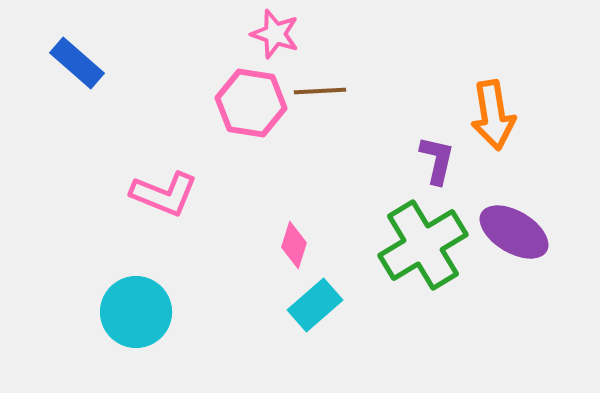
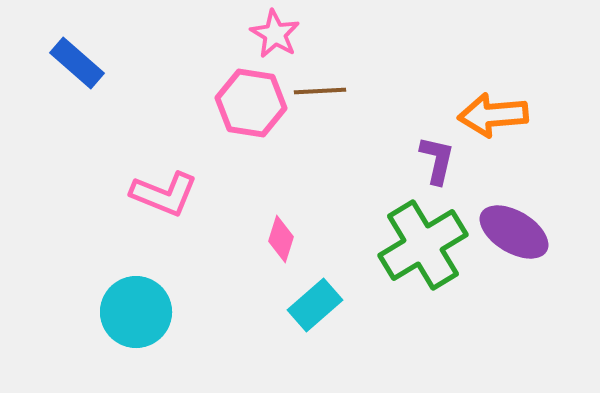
pink star: rotated 12 degrees clockwise
orange arrow: rotated 94 degrees clockwise
pink diamond: moved 13 px left, 6 px up
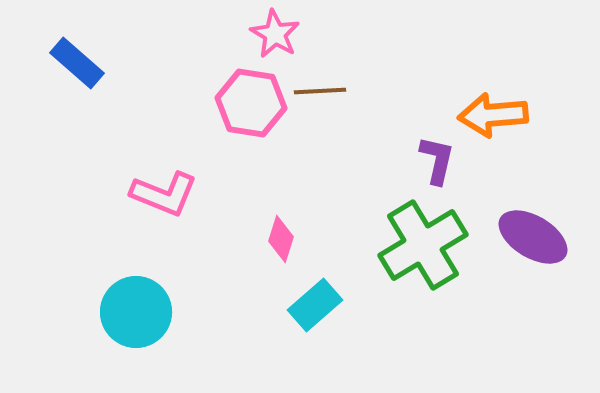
purple ellipse: moved 19 px right, 5 px down
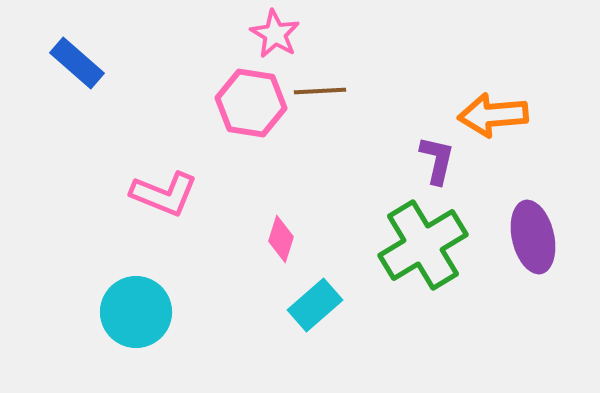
purple ellipse: rotated 46 degrees clockwise
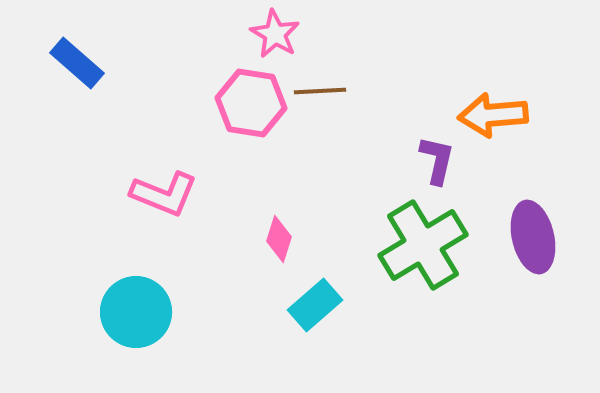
pink diamond: moved 2 px left
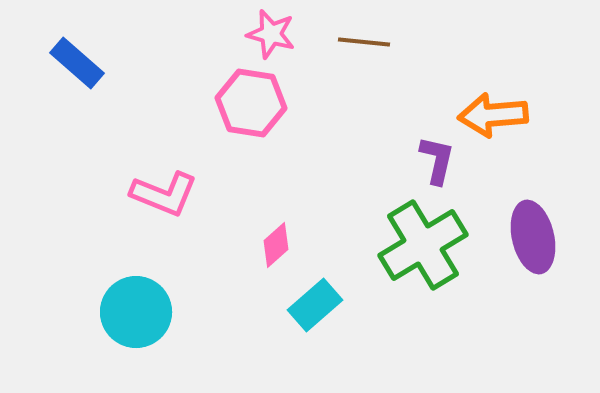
pink star: moved 4 px left; rotated 15 degrees counterclockwise
brown line: moved 44 px right, 49 px up; rotated 9 degrees clockwise
pink diamond: moved 3 px left, 6 px down; rotated 30 degrees clockwise
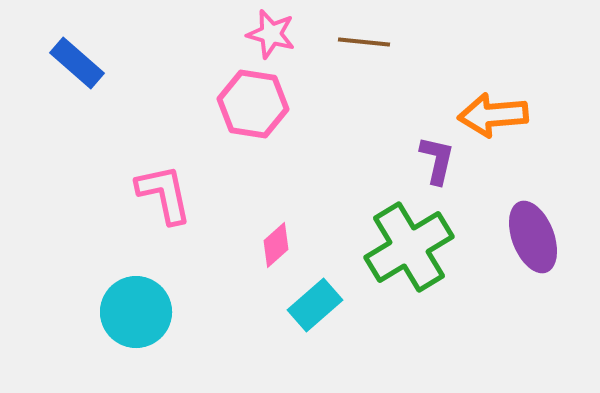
pink hexagon: moved 2 px right, 1 px down
pink L-shape: rotated 124 degrees counterclockwise
purple ellipse: rotated 8 degrees counterclockwise
green cross: moved 14 px left, 2 px down
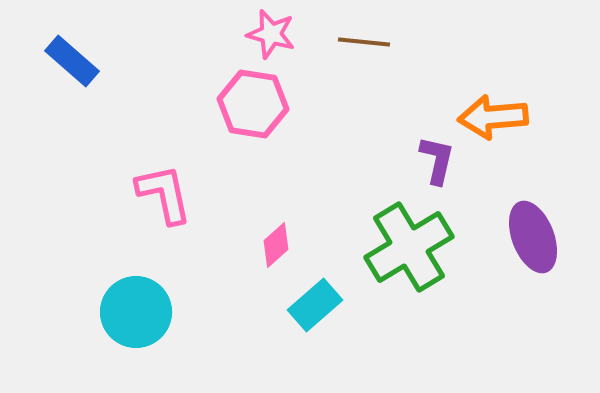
blue rectangle: moved 5 px left, 2 px up
orange arrow: moved 2 px down
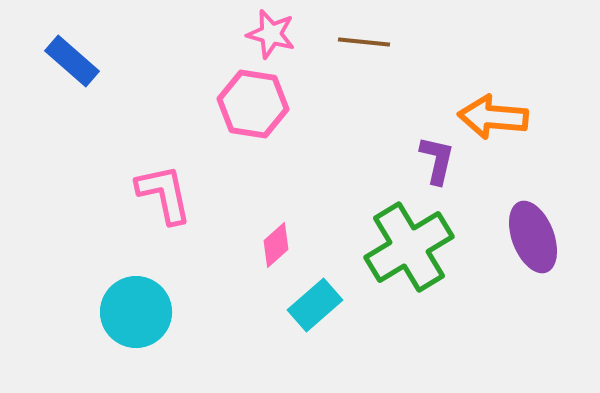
orange arrow: rotated 10 degrees clockwise
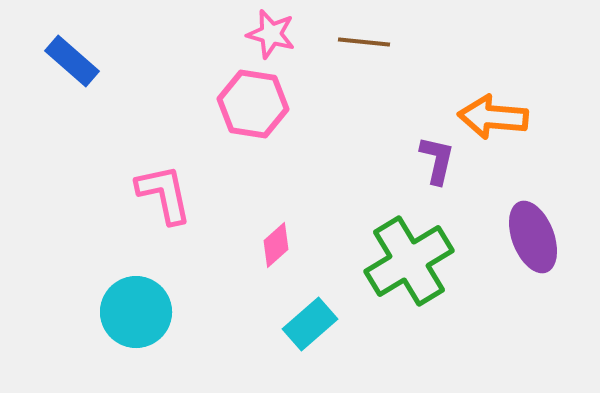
green cross: moved 14 px down
cyan rectangle: moved 5 px left, 19 px down
